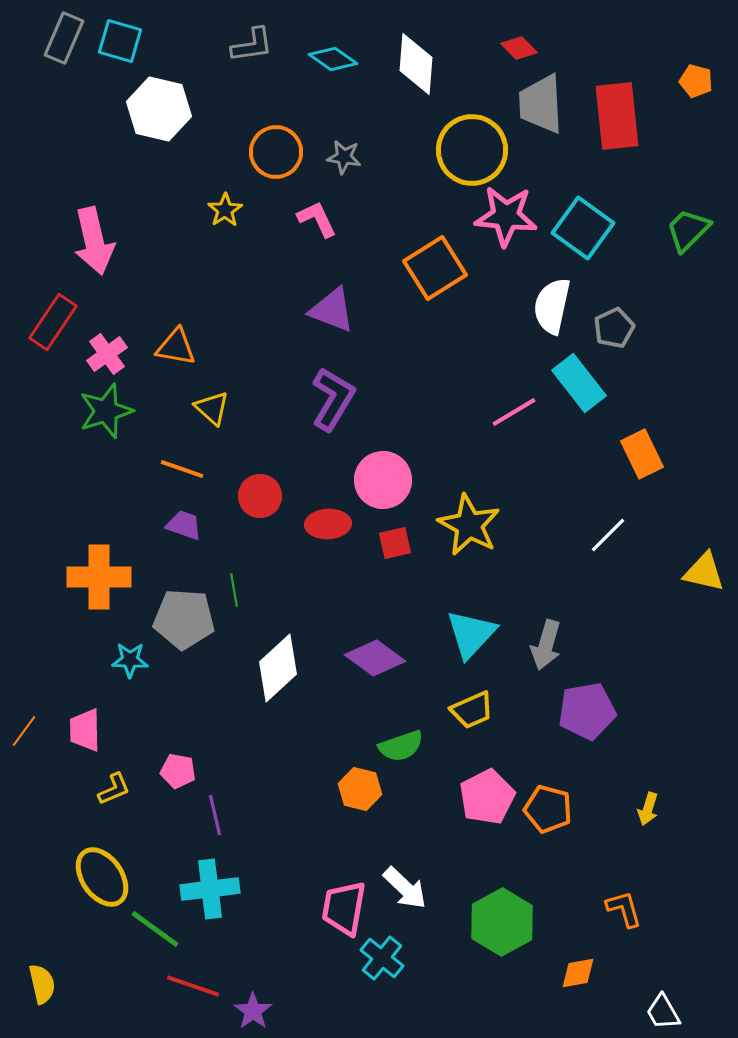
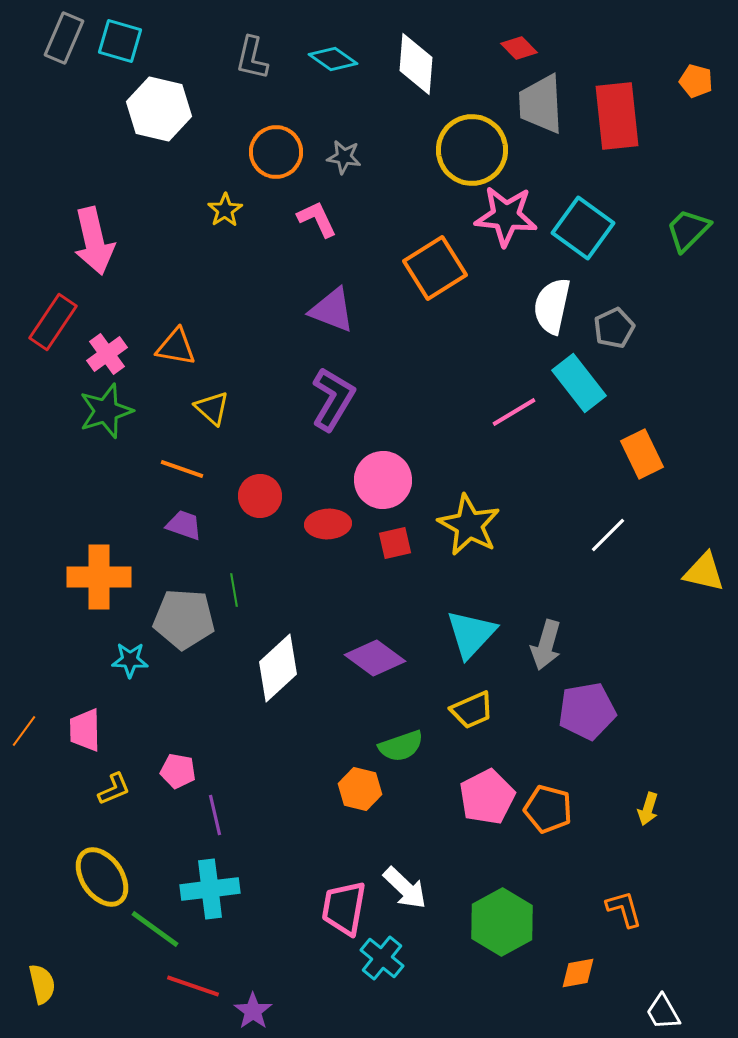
gray L-shape at (252, 45): moved 13 px down; rotated 111 degrees clockwise
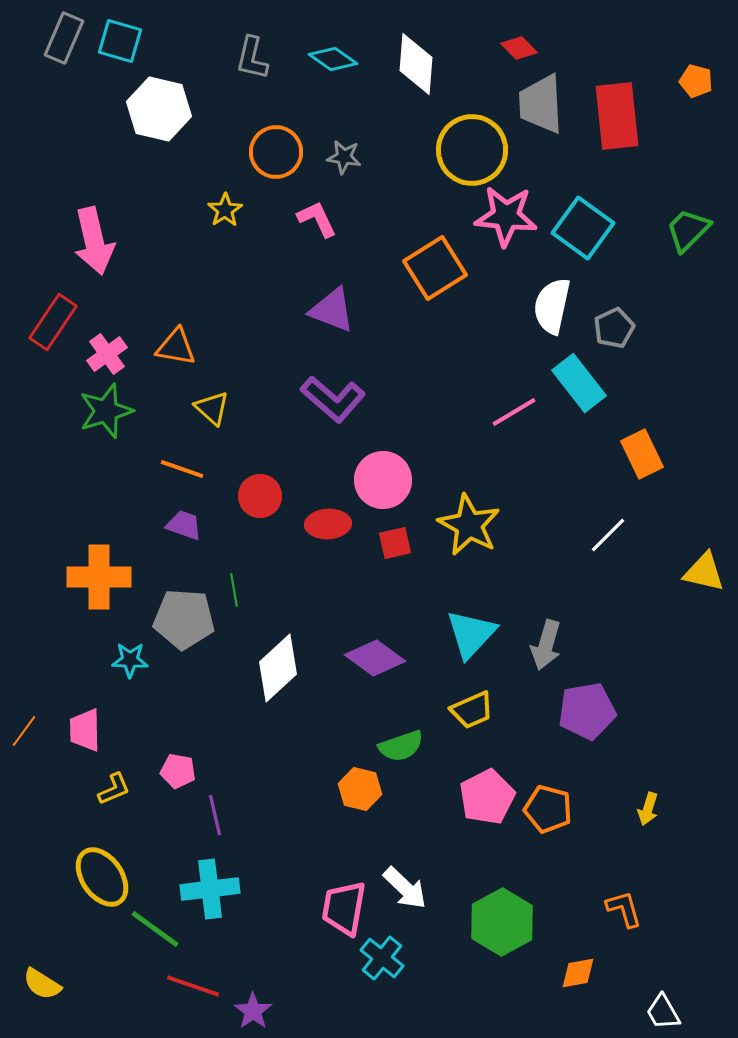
purple L-shape at (333, 399): rotated 100 degrees clockwise
yellow semicircle at (42, 984): rotated 135 degrees clockwise
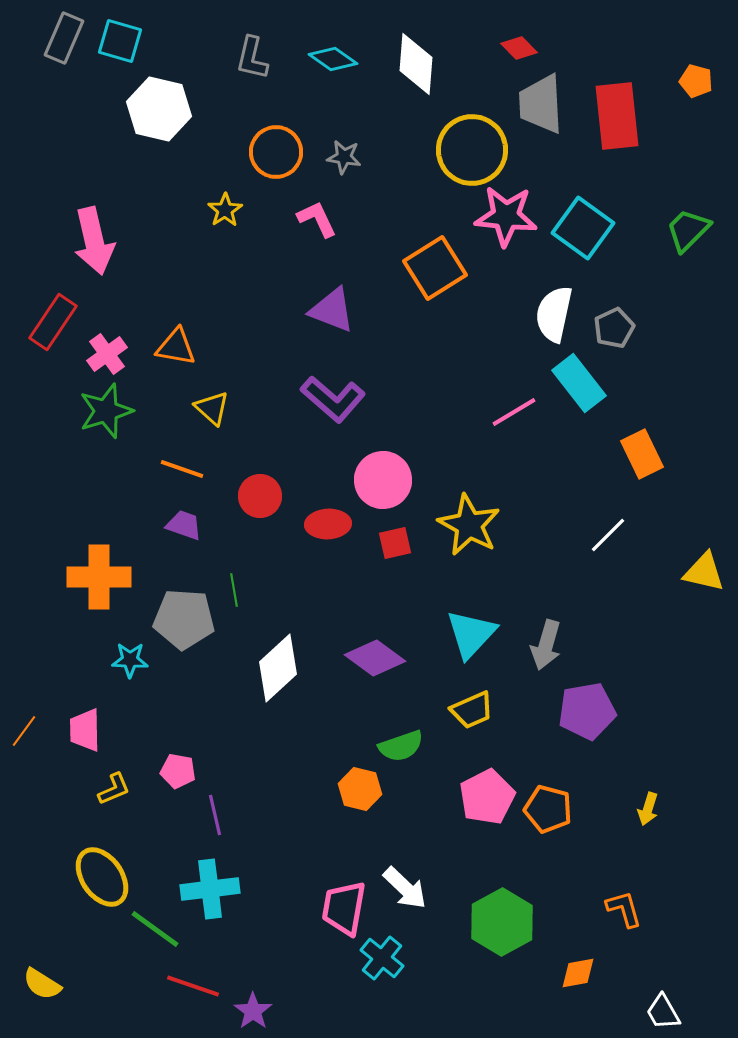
white semicircle at (552, 306): moved 2 px right, 8 px down
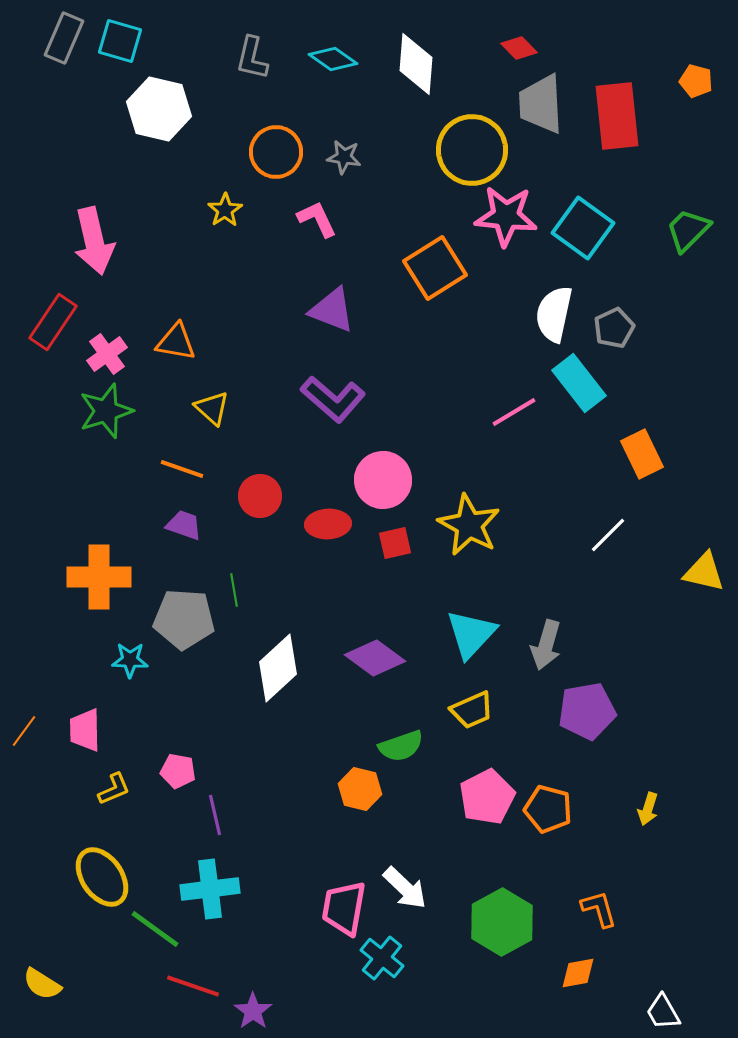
orange triangle at (176, 347): moved 5 px up
orange L-shape at (624, 909): moved 25 px left
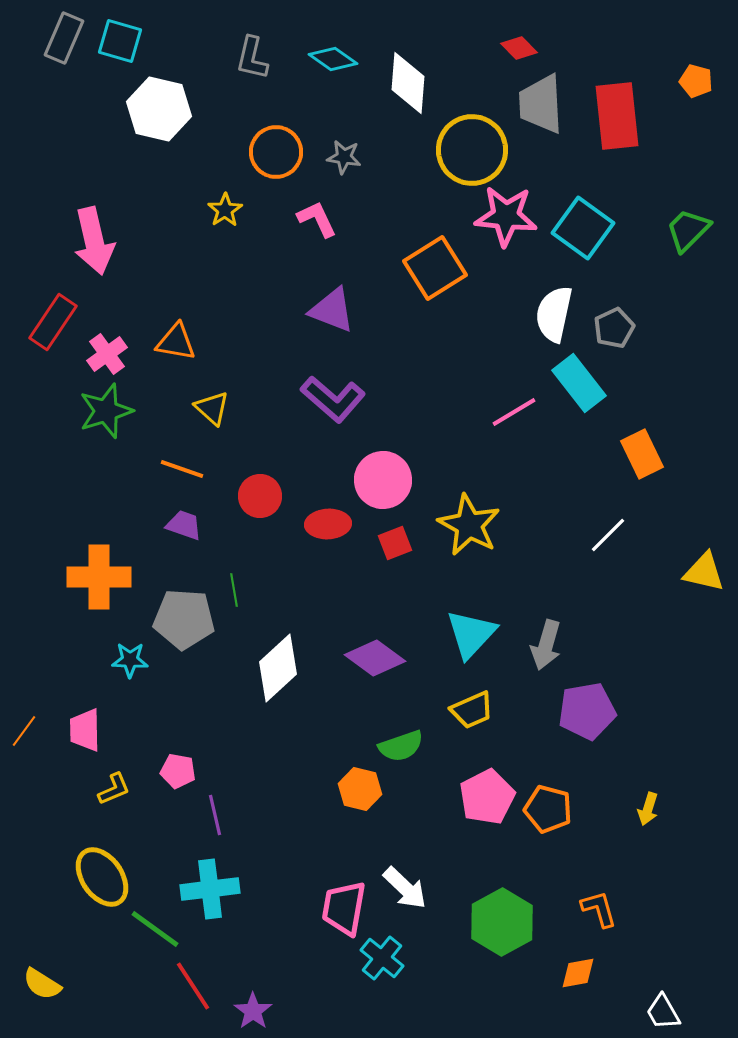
white diamond at (416, 64): moved 8 px left, 19 px down
red square at (395, 543): rotated 8 degrees counterclockwise
red line at (193, 986): rotated 38 degrees clockwise
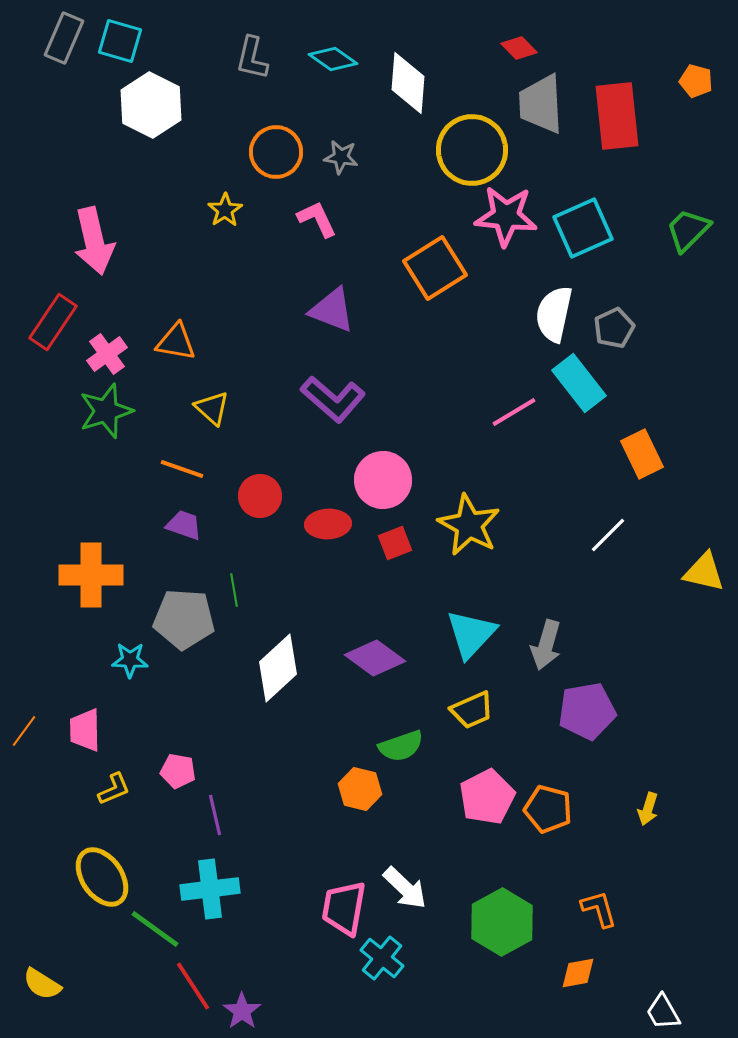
white hexagon at (159, 109): moved 8 px left, 4 px up; rotated 14 degrees clockwise
gray star at (344, 157): moved 3 px left
cyan square at (583, 228): rotated 30 degrees clockwise
orange cross at (99, 577): moved 8 px left, 2 px up
purple star at (253, 1011): moved 11 px left
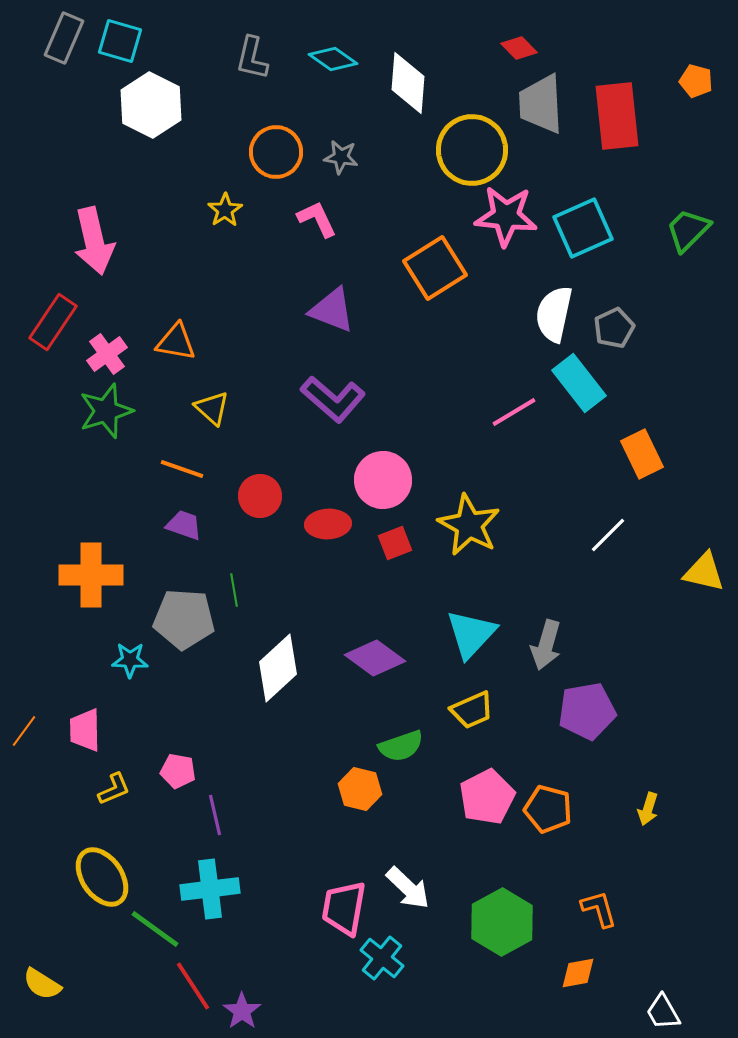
white arrow at (405, 888): moved 3 px right
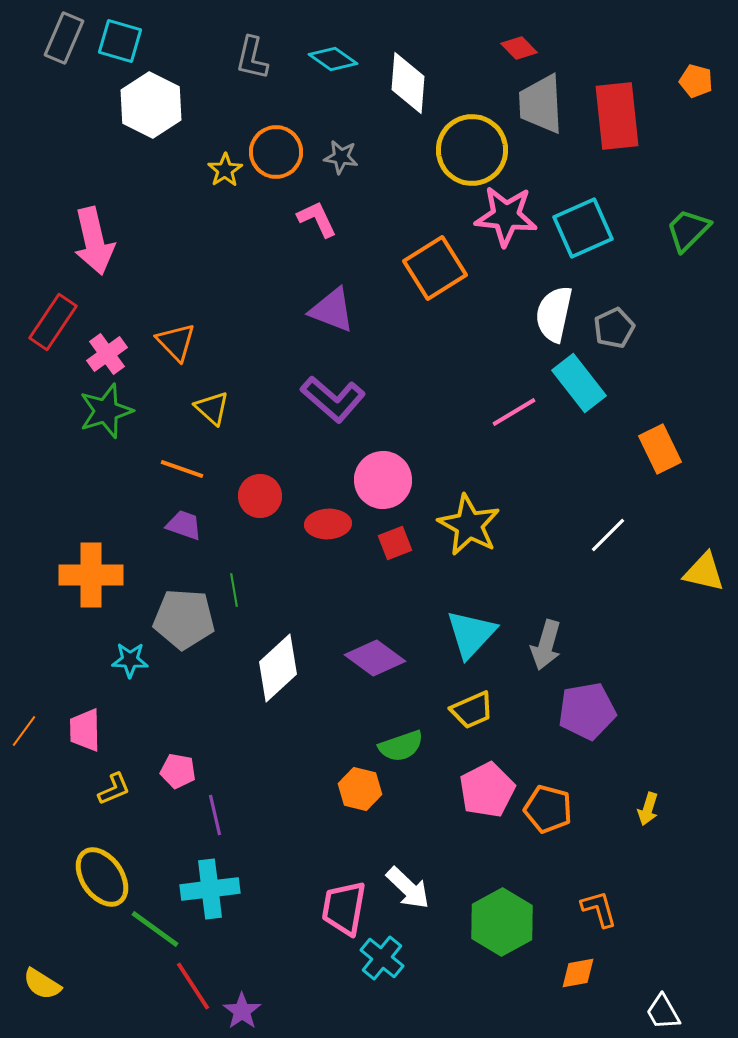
yellow star at (225, 210): moved 40 px up
orange triangle at (176, 342): rotated 36 degrees clockwise
orange rectangle at (642, 454): moved 18 px right, 5 px up
pink pentagon at (487, 797): moved 7 px up
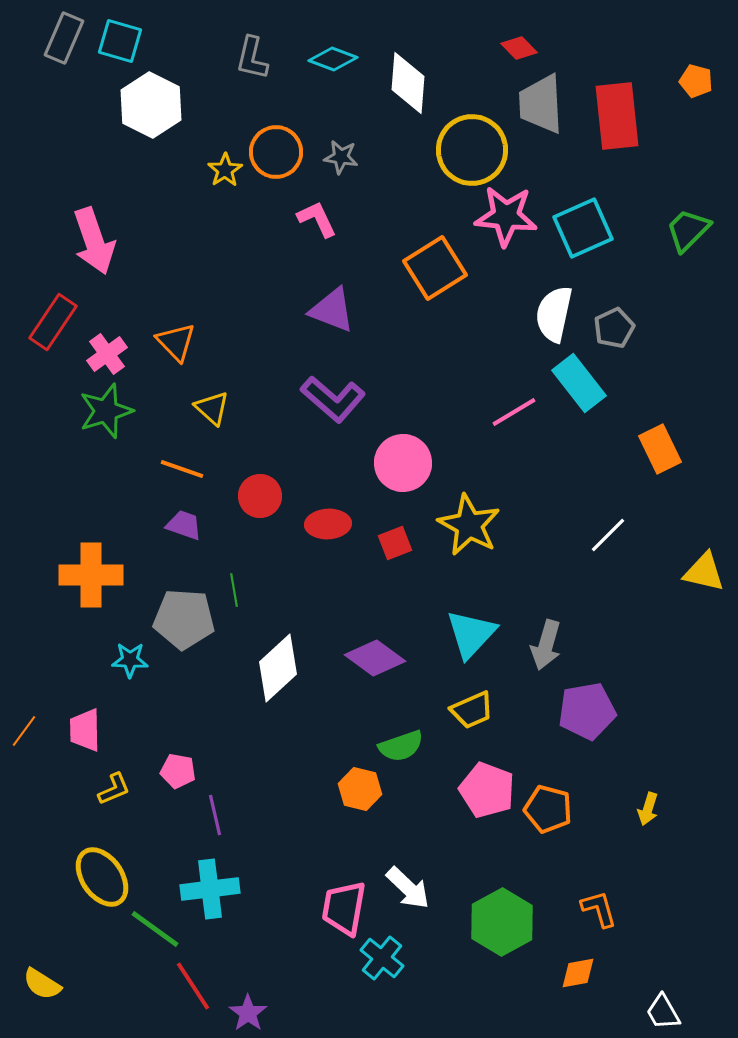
cyan diamond at (333, 59): rotated 15 degrees counterclockwise
pink arrow at (94, 241): rotated 6 degrees counterclockwise
pink circle at (383, 480): moved 20 px right, 17 px up
pink pentagon at (487, 790): rotated 24 degrees counterclockwise
purple star at (242, 1011): moved 6 px right, 2 px down
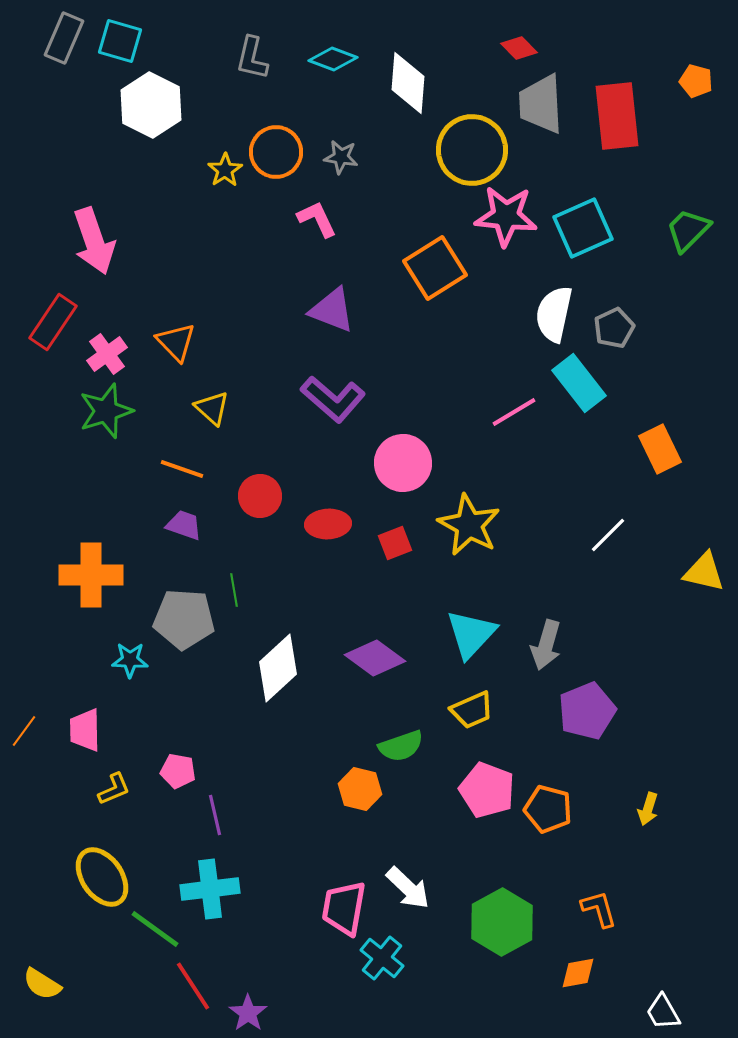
purple pentagon at (587, 711): rotated 12 degrees counterclockwise
